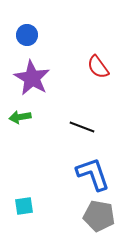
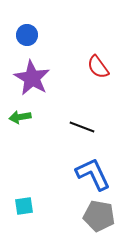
blue L-shape: rotated 6 degrees counterclockwise
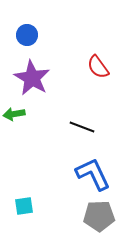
green arrow: moved 6 px left, 3 px up
gray pentagon: rotated 12 degrees counterclockwise
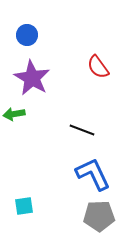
black line: moved 3 px down
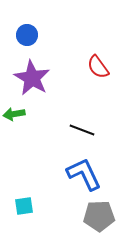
blue L-shape: moved 9 px left
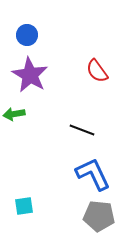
red semicircle: moved 1 px left, 4 px down
purple star: moved 2 px left, 3 px up
blue L-shape: moved 9 px right
gray pentagon: rotated 8 degrees clockwise
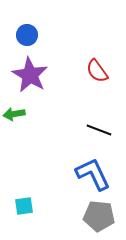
black line: moved 17 px right
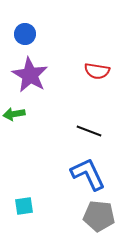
blue circle: moved 2 px left, 1 px up
red semicircle: rotated 45 degrees counterclockwise
black line: moved 10 px left, 1 px down
blue L-shape: moved 5 px left
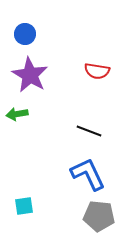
green arrow: moved 3 px right
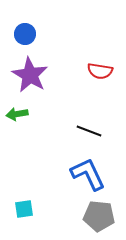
red semicircle: moved 3 px right
cyan square: moved 3 px down
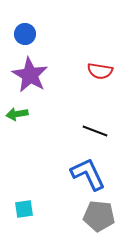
black line: moved 6 px right
